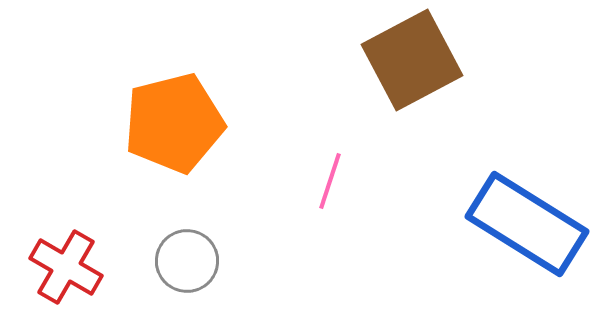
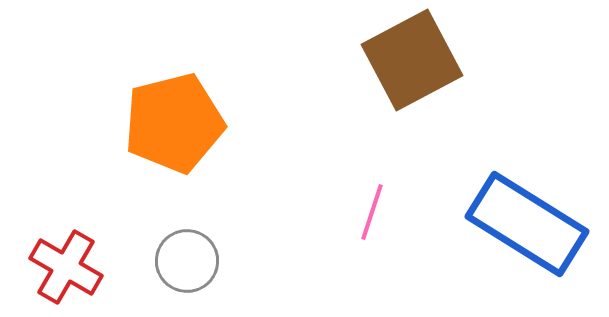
pink line: moved 42 px right, 31 px down
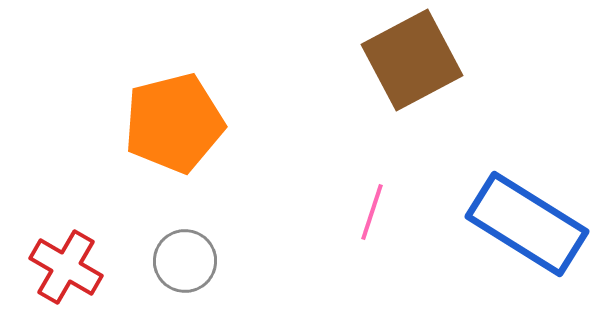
gray circle: moved 2 px left
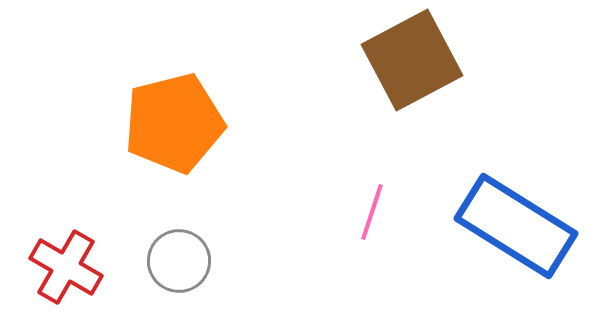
blue rectangle: moved 11 px left, 2 px down
gray circle: moved 6 px left
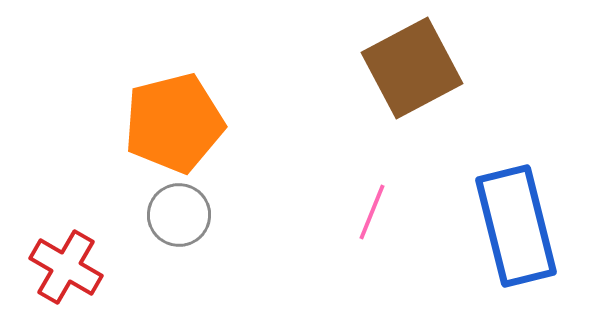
brown square: moved 8 px down
pink line: rotated 4 degrees clockwise
blue rectangle: rotated 44 degrees clockwise
gray circle: moved 46 px up
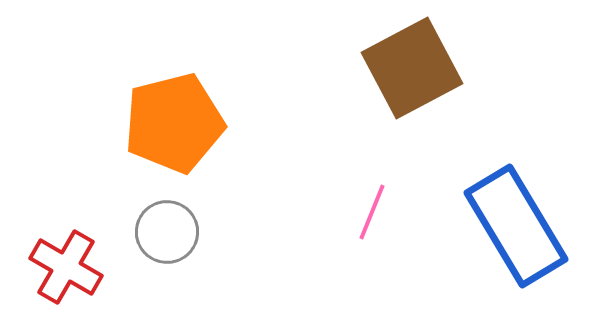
gray circle: moved 12 px left, 17 px down
blue rectangle: rotated 17 degrees counterclockwise
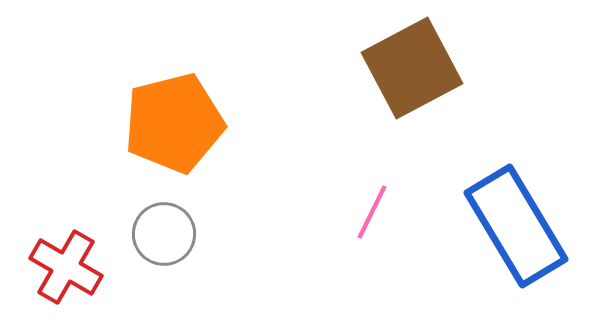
pink line: rotated 4 degrees clockwise
gray circle: moved 3 px left, 2 px down
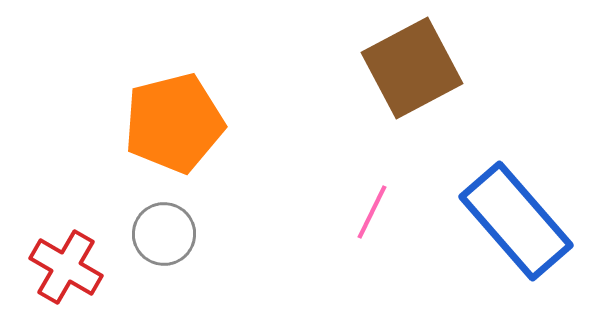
blue rectangle: moved 5 px up; rotated 10 degrees counterclockwise
